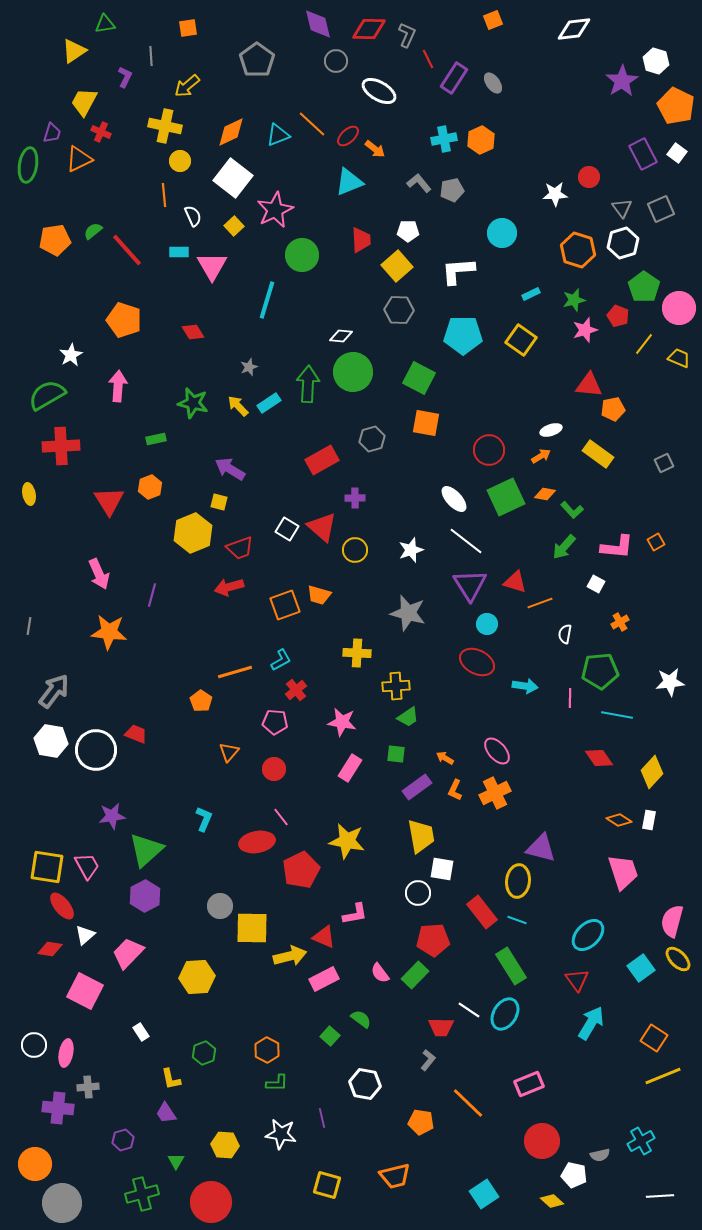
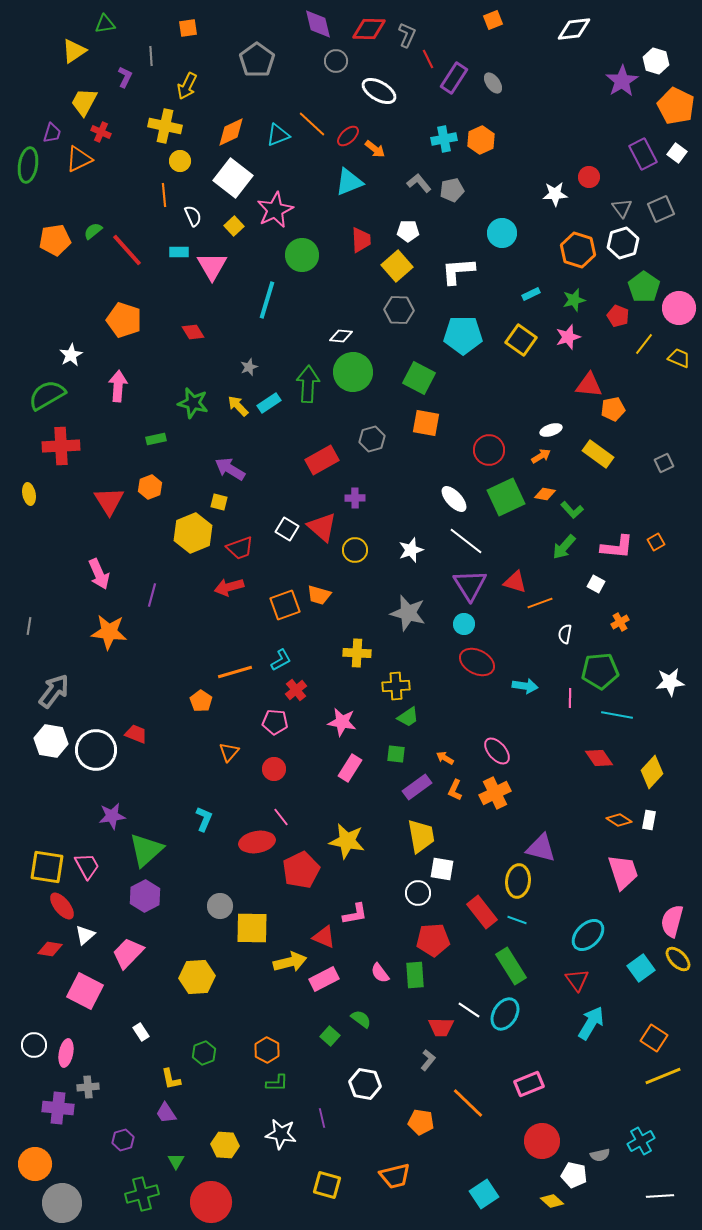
yellow arrow at (187, 86): rotated 24 degrees counterclockwise
pink star at (585, 330): moved 17 px left, 7 px down
cyan circle at (487, 624): moved 23 px left
yellow arrow at (290, 956): moved 6 px down
green rectangle at (415, 975): rotated 48 degrees counterclockwise
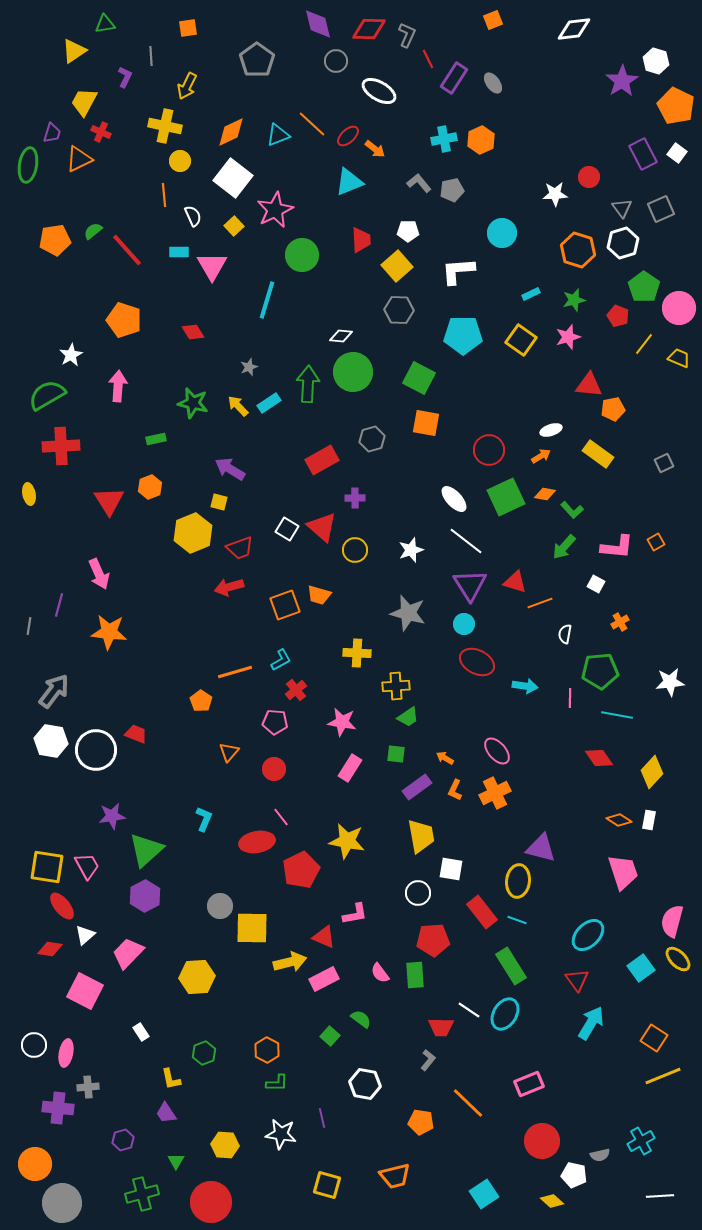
purple line at (152, 595): moved 93 px left, 10 px down
white square at (442, 869): moved 9 px right
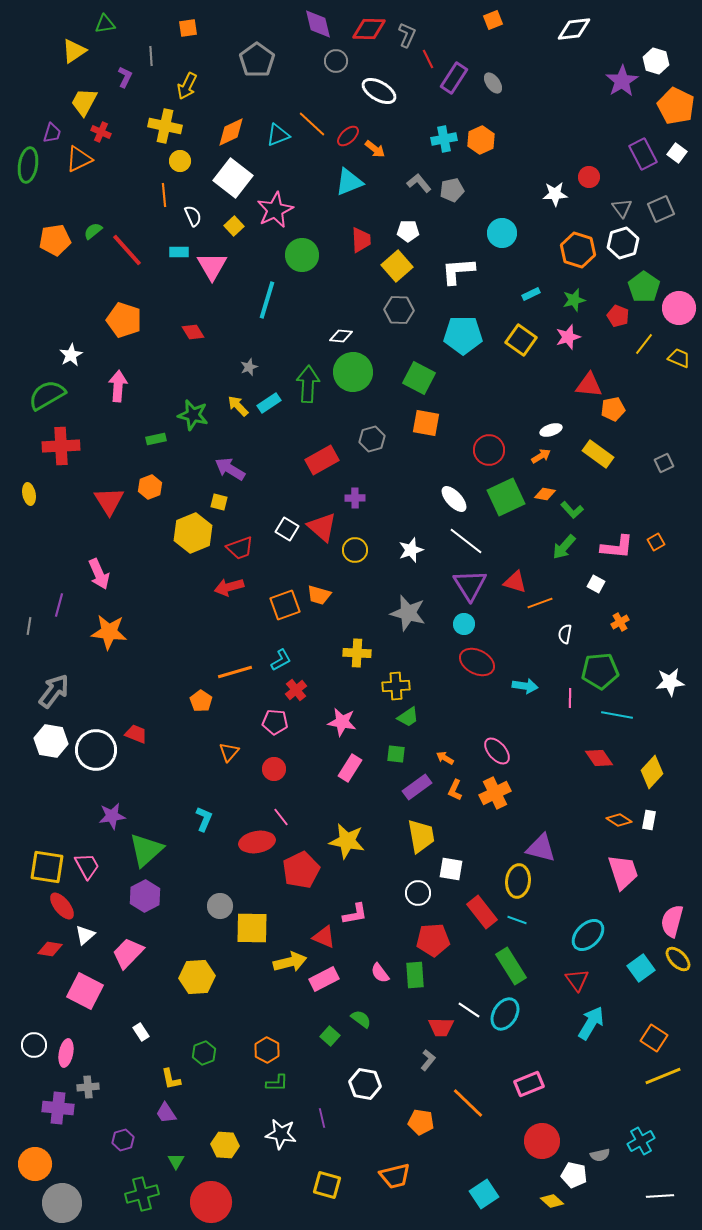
green star at (193, 403): moved 12 px down
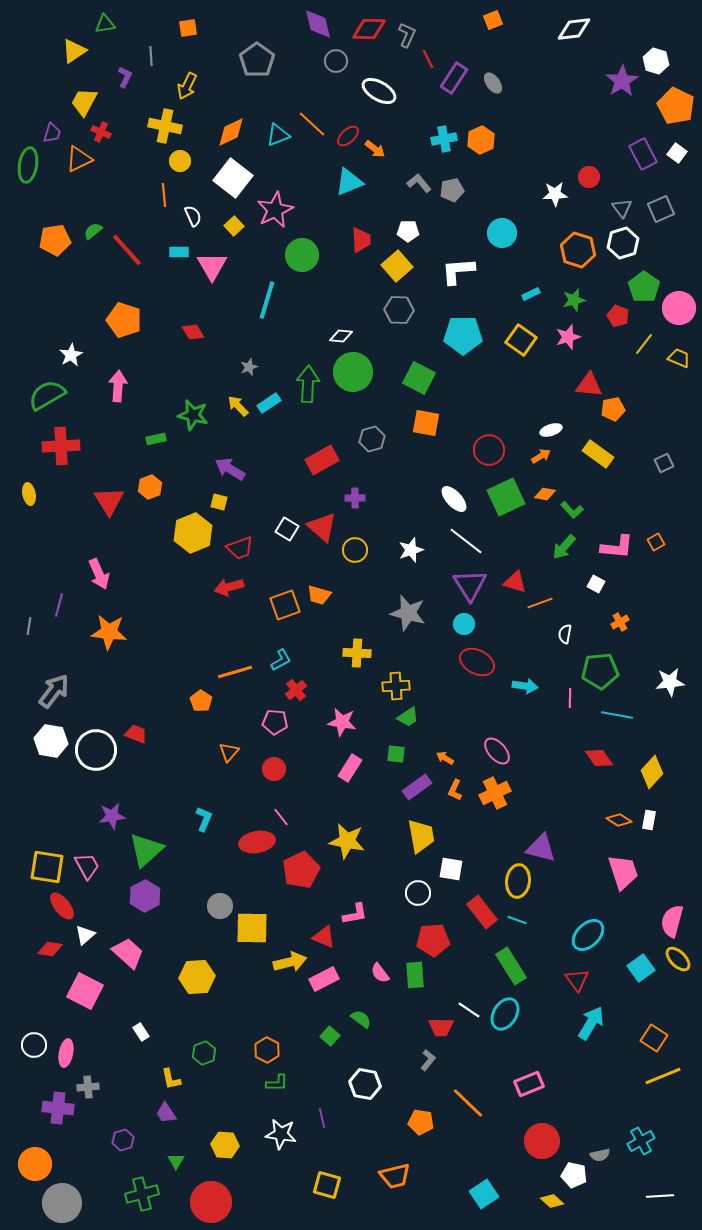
pink trapezoid at (128, 953): rotated 88 degrees clockwise
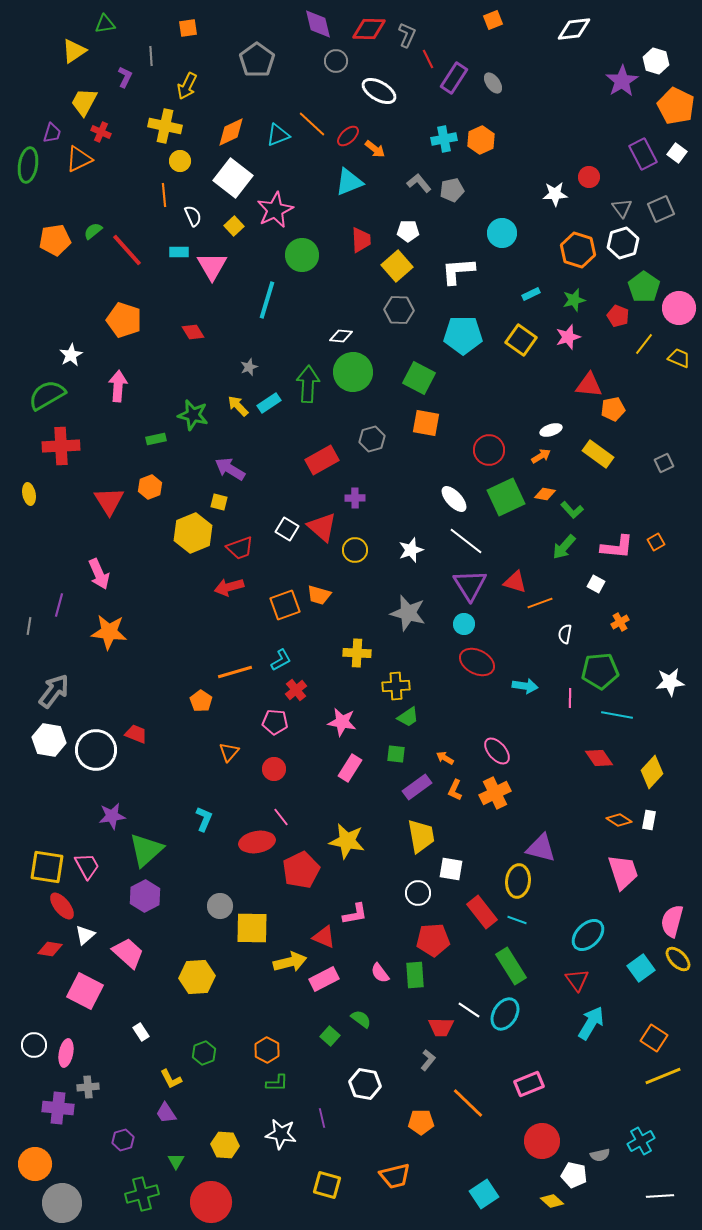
white hexagon at (51, 741): moved 2 px left, 1 px up
yellow L-shape at (171, 1079): rotated 15 degrees counterclockwise
orange pentagon at (421, 1122): rotated 10 degrees counterclockwise
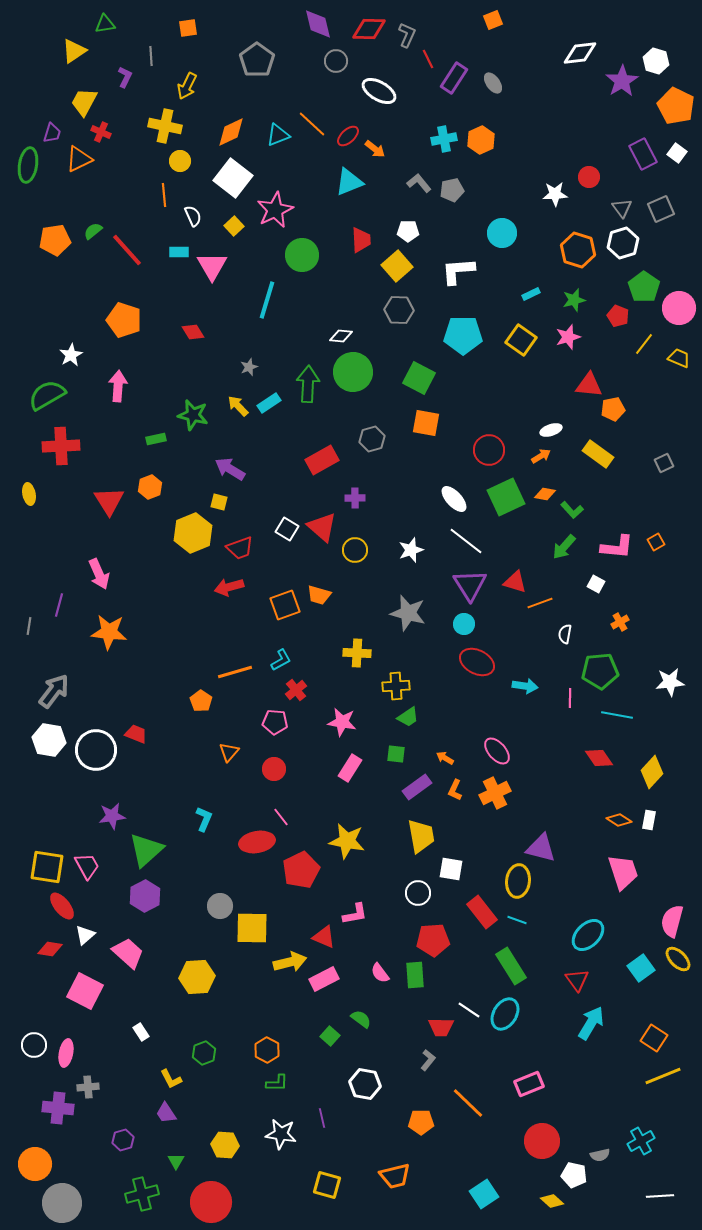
white diamond at (574, 29): moved 6 px right, 24 px down
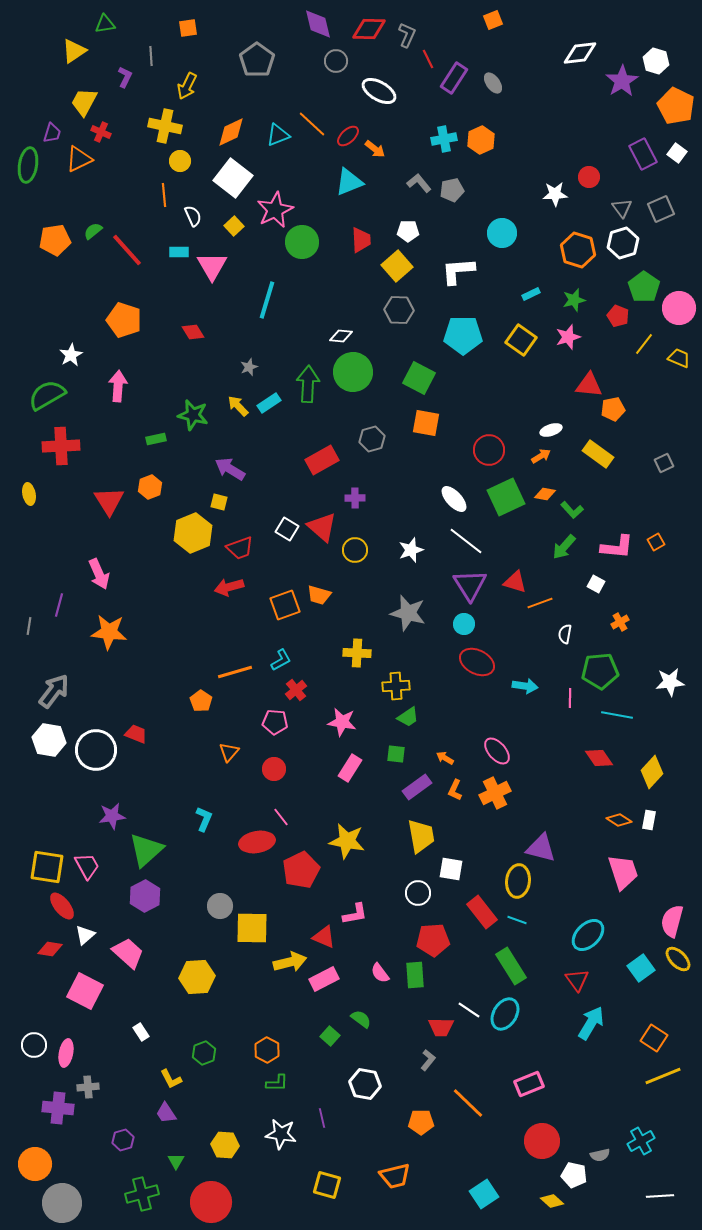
green circle at (302, 255): moved 13 px up
